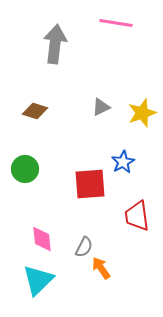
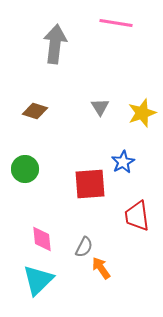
gray triangle: moved 1 px left; rotated 36 degrees counterclockwise
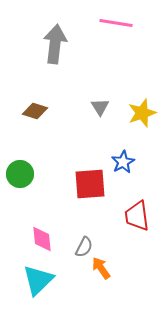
green circle: moved 5 px left, 5 px down
